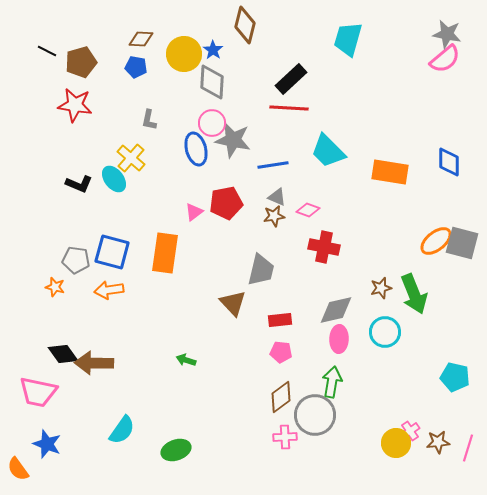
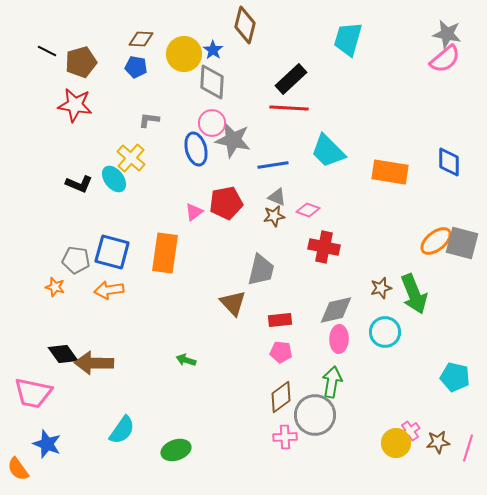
gray L-shape at (149, 120): rotated 85 degrees clockwise
pink trapezoid at (38, 392): moved 5 px left, 1 px down
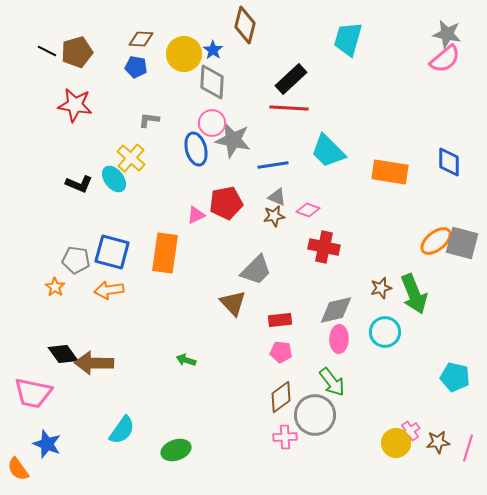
brown pentagon at (81, 62): moved 4 px left, 10 px up
pink triangle at (194, 212): moved 2 px right, 3 px down; rotated 12 degrees clockwise
gray trapezoid at (261, 270): moved 5 px left; rotated 32 degrees clockwise
orange star at (55, 287): rotated 18 degrees clockwise
green arrow at (332, 382): rotated 132 degrees clockwise
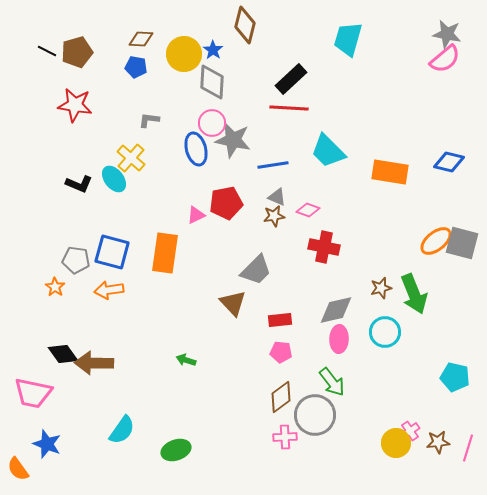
blue diamond at (449, 162): rotated 76 degrees counterclockwise
